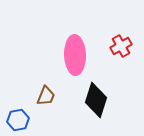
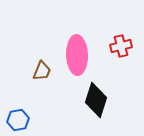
red cross: rotated 15 degrees clockwise
pink ellipse: moved 2 px right
brown trapezoid: moved 4 px left, 25 px up
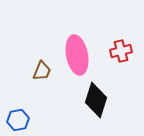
red cross: moved 5 px down
pink ellipse: rotated 9 degrees counterclockwise
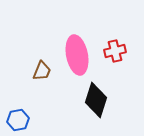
red cross: moved 6 px left
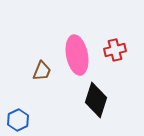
red cross: moved 1 px up
blue hexagon: rotated 15 degrees counterclockwise
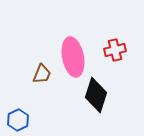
pink ellipse: moved 4 px left, 2 px down
brown trapezoid: moved 3 px down
black diamond: moved 5 px up
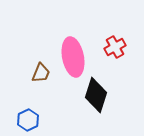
red cross: moved 3 px up; rotated 15 degrees counterclockwise
brown trapezoid: moved 1 px left, 1 px up
blue hexagon: moved 10 px right
